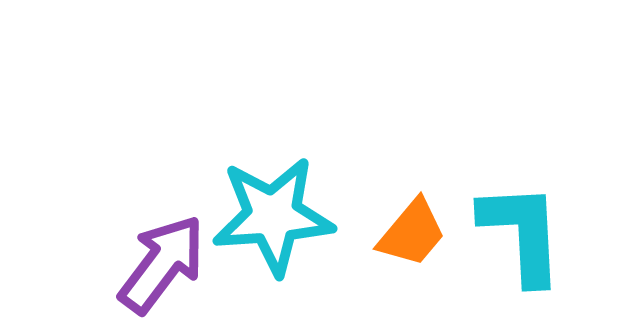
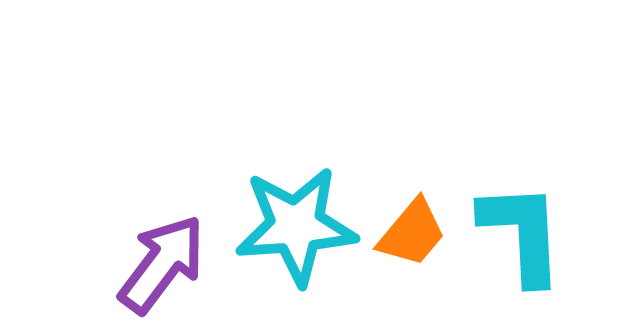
cyan star: moved 23 px right, 10 px down
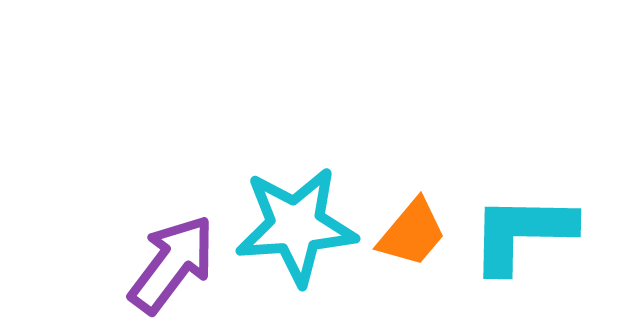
cyan L-shape: rotated 86 degrees counterclockwise
purple arrow: moved 10 px right
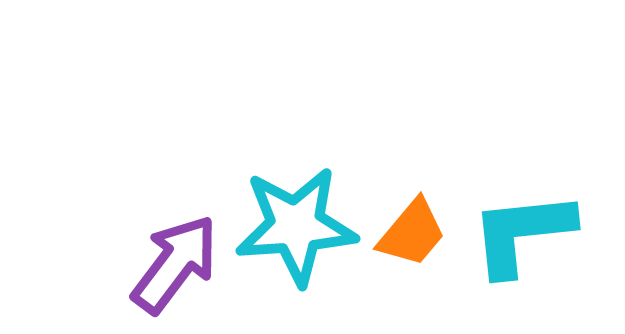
cyan L-shape: rotated 7 degrees counterclockwise
purple arrow: moved 3 px right
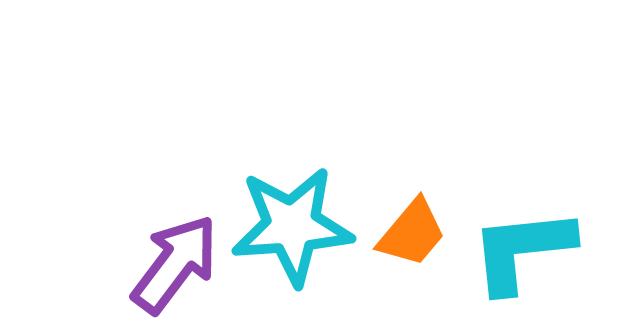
cyan star: moved 4 px left
cyan L-shape: moved 17 px down
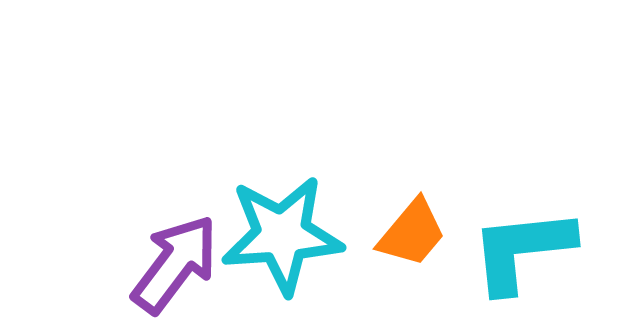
cyan star: moved 10 px left, 9 px down
